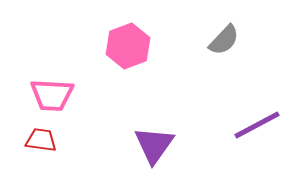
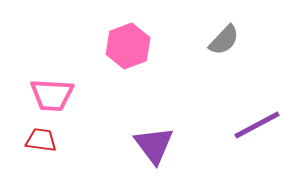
purple triangle: rotated 12 degrees counterclockwise
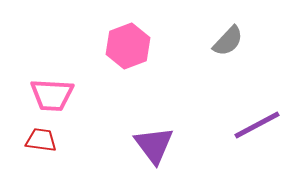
gray semicircle: moved 4 px right, 1 px down
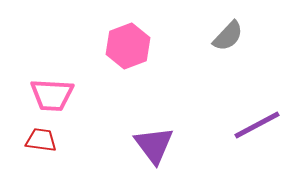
gray semicircle: moved 5 px up
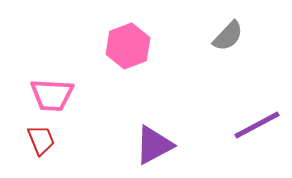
red trapezoid: rotated 60 degrees clockwise
purple triangle: rotated 39 degrees clockwise
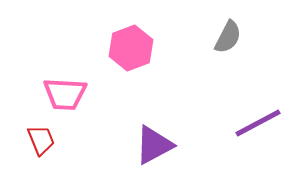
gray semicircle: moved 1 px down; rotated 16 degrees counterclockwise
pink hexagon: moved 3 px right, 2 px down
pink trapezoid: moved 13 px right, 1 px up
purple line: moved 1 px right, 2 px up
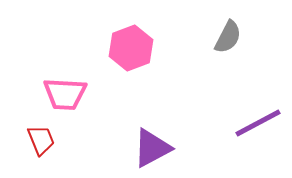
purple triangle: moved 2 px left, 3 px down
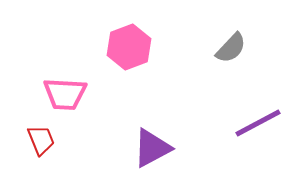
gray semicircle: moved 3 px right, 11 px down; rotated 16 degrees clockwise
pink hexagon: moved 2 px left, 1 px up
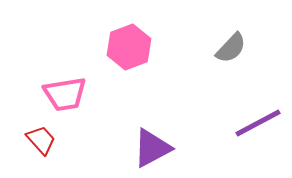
pink trapezoid: rotated 12 degrees counterclockwise
red trapezoid: rotated 20 degrees counterclockwise
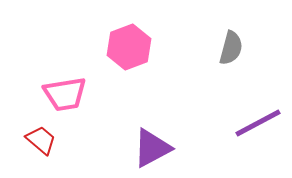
gray semicircle: rotated 28 degrees counterclockwise
red trapezoid: rotated 8 degrees counterclockwise
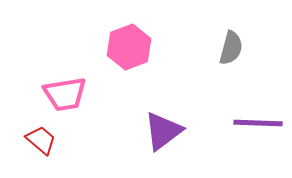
purple line: rotated 30 degrees clockwise
purple triangle: moved 11 px right, 17 px up; rotated 9 degrees counterclockwise
